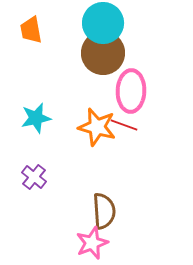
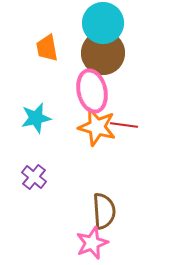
orange trapezoid: moved 16 px right, 18 px down
pink ellipse: moved 39 px left; rotated 15 degrees counterclockwise
red line: rotated 12 degrees counterclockwise
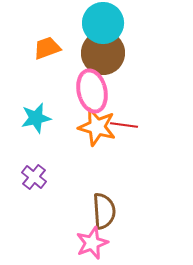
orange trapezoid: rotated 80 degrees clockwise
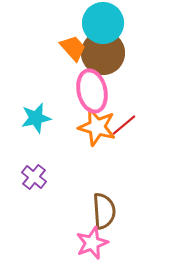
orange trapezoid: moved 26 px right; rotated 68 degrees clockwise
red line: rotated 48 degrees counterclockwise
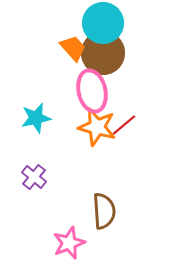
pink star: moved 23 px left
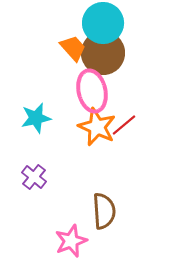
orange star: rotated 9 degrees clockwise
pink star: moved 2 px right, 2 px up
